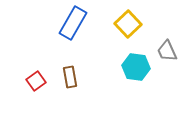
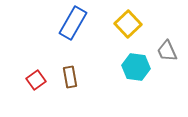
red square: moved 1 px up
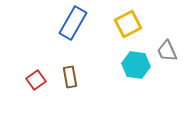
yellow square: rotated 16 degrees clockwise
cyan hexagon: moved 2 px up
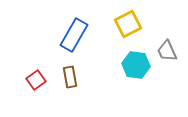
blue rectangle: moved 1 px right, 12 px down
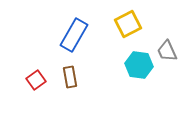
cyan hexagon: moved 3 px right
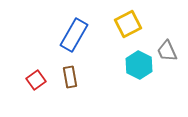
cyan hexagon: rotated 20 degrees clockwise
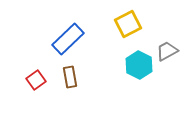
blue rectangle: moved 6 px left, 4 px down; rotated 16 degrees clockwise
gray trapezoid: rotated 85 degrees clockwise
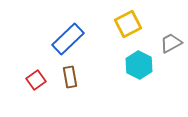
gray trapezoid: moved 4 px right, 8 px up
